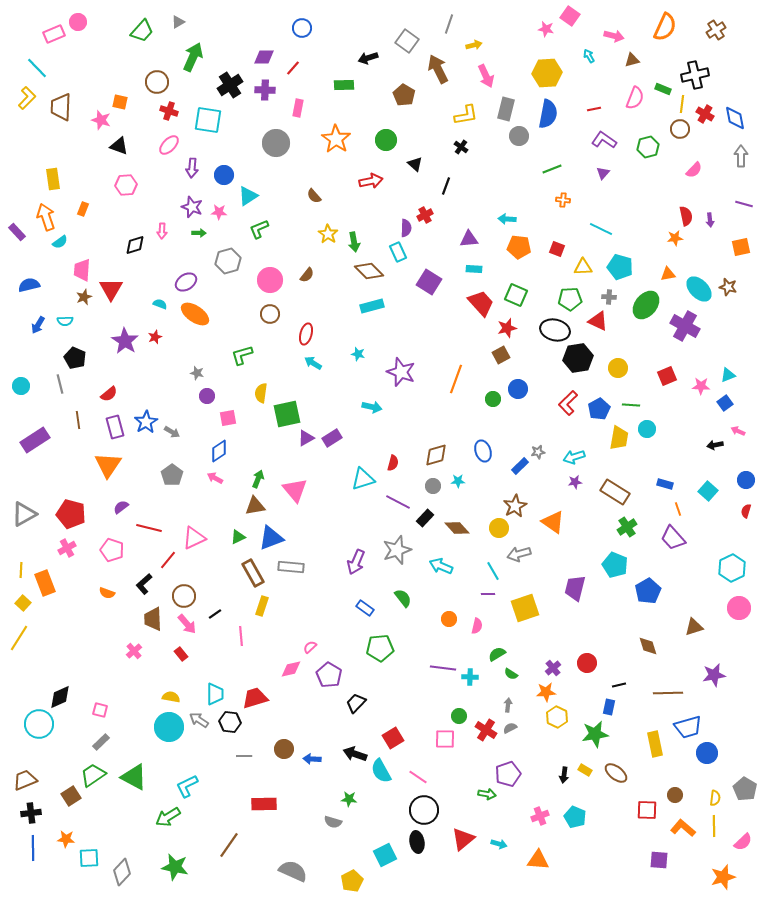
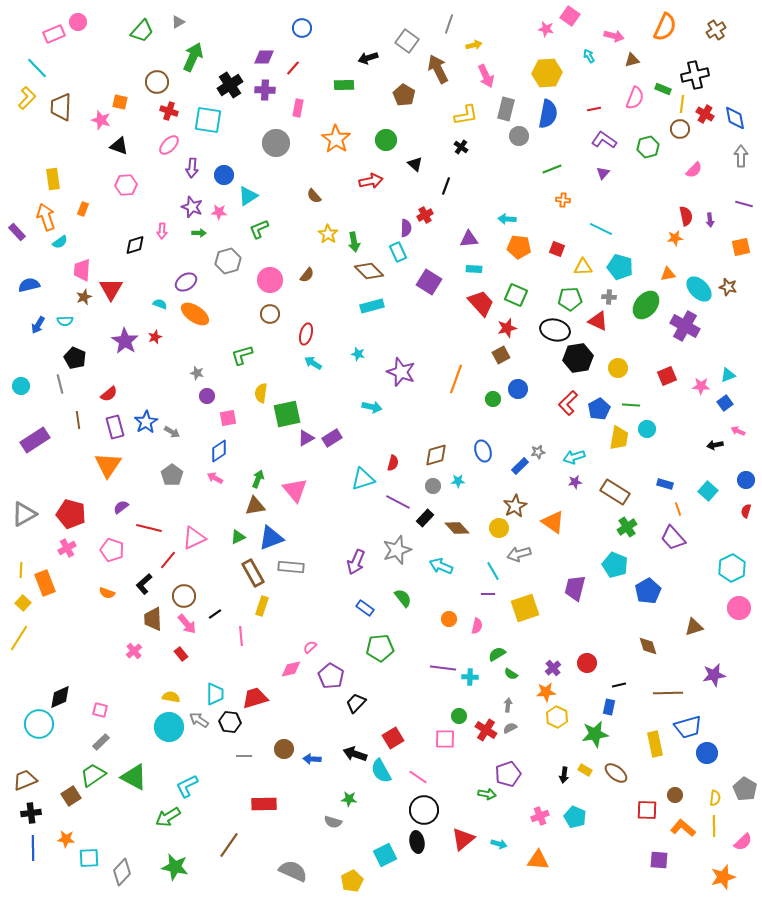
purple pentagon at (329, 675): moved 2 px right, 1 px down
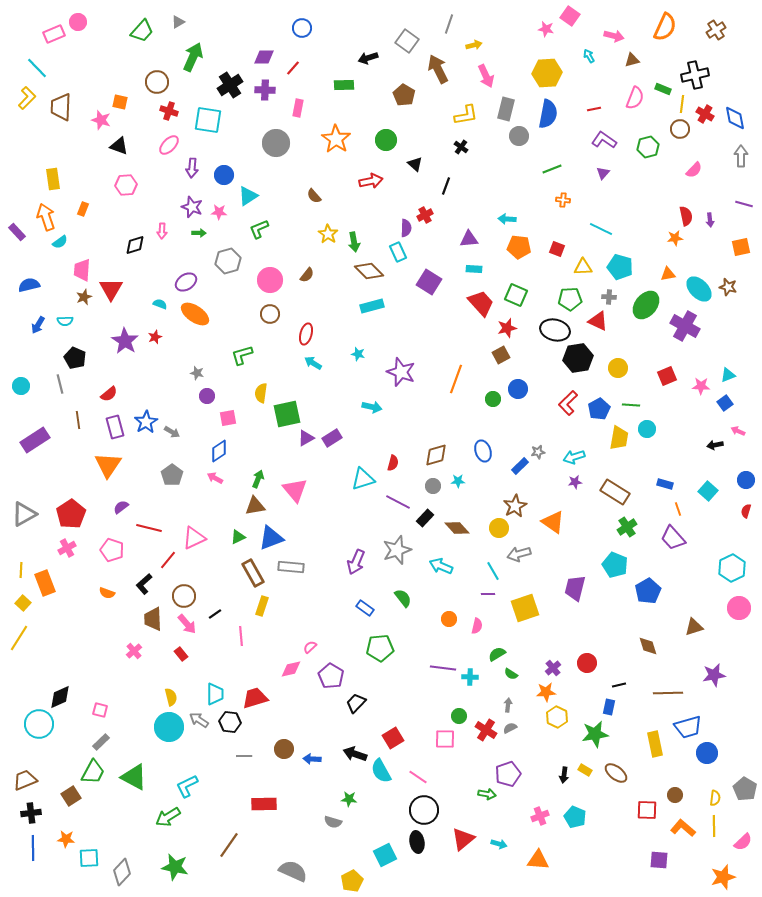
red pentagon at (71, 514): rotated 24 degrees clockwise
yellow semicircle at (171, 697): rotated 66 degrees clockwise
green trapezoid at (93, 775): moved 3 px up; rotated 152 degrees clockwise
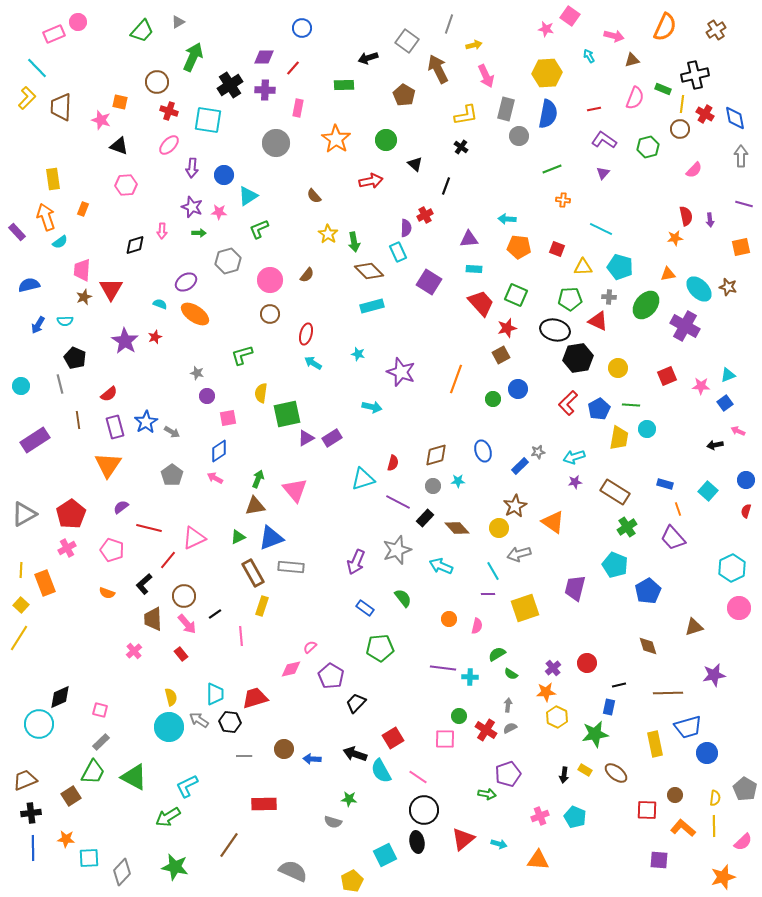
yellow square at (23, 603): moved 2 px left, 2 px down
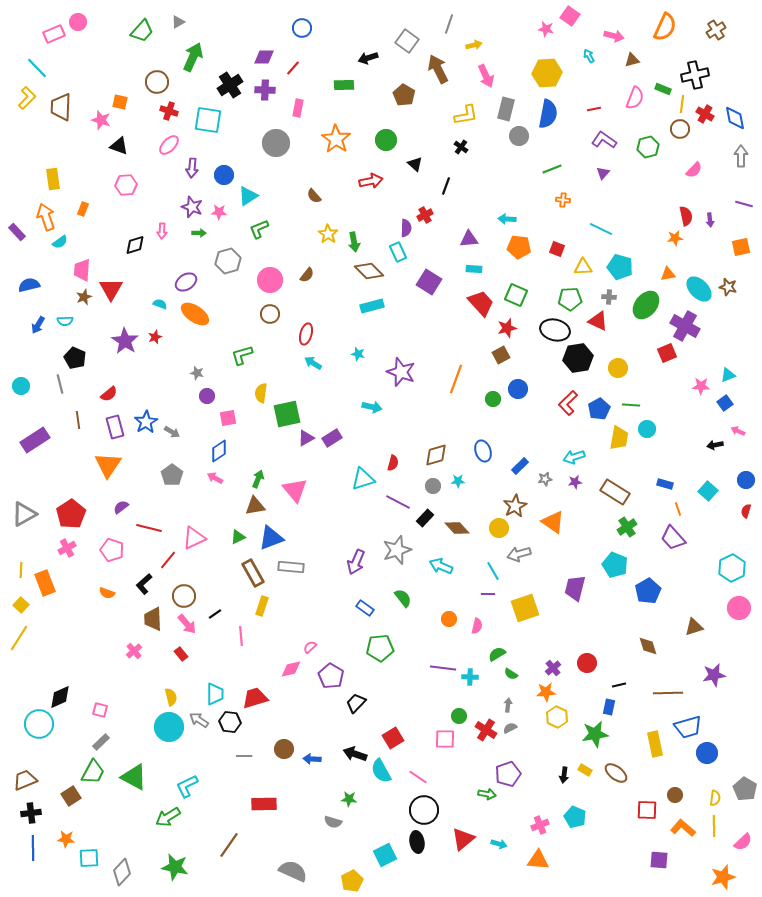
red square at (667, 376): moved 23 px up
gray star at (538, 452): moved 7 px right, 27 px down
pink cross at (540, 816): moved 9 px down
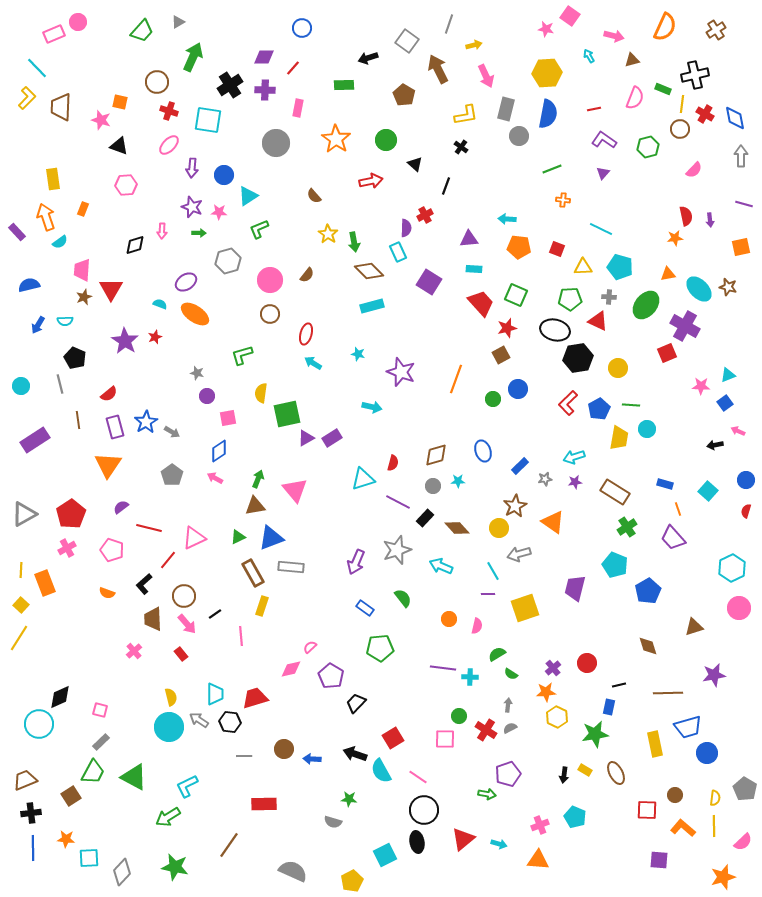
brown ellipse at (616, 773): rotated 25 degrees clockwise
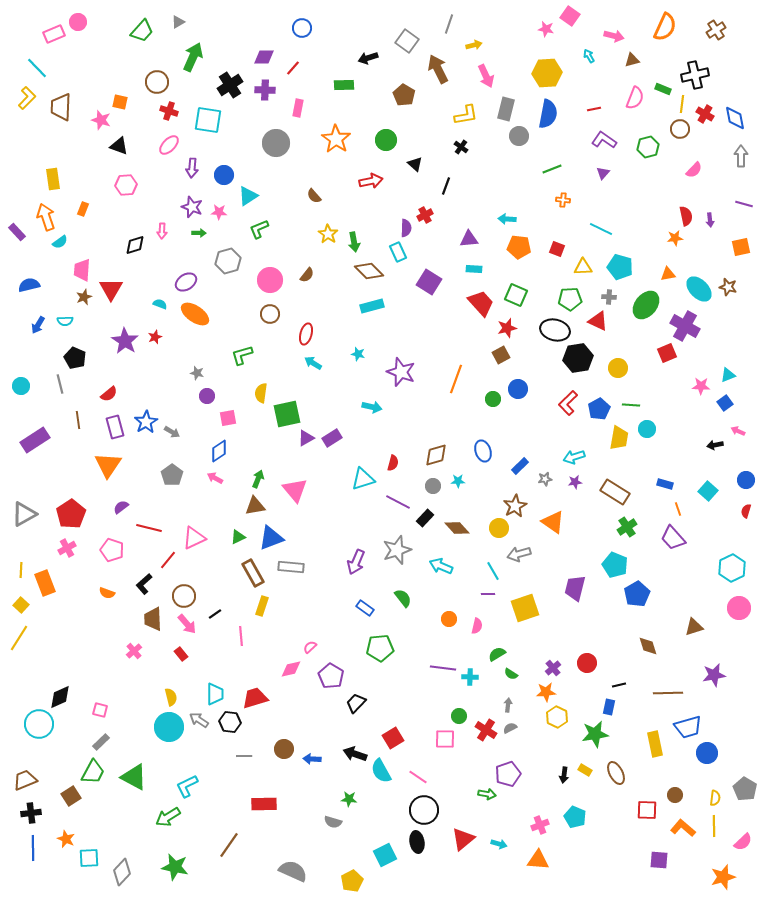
blue pentagon at (648, 591): moved 11 px left, 3 px down
orange star at (66, 839): rotated 18 degrees clockwise
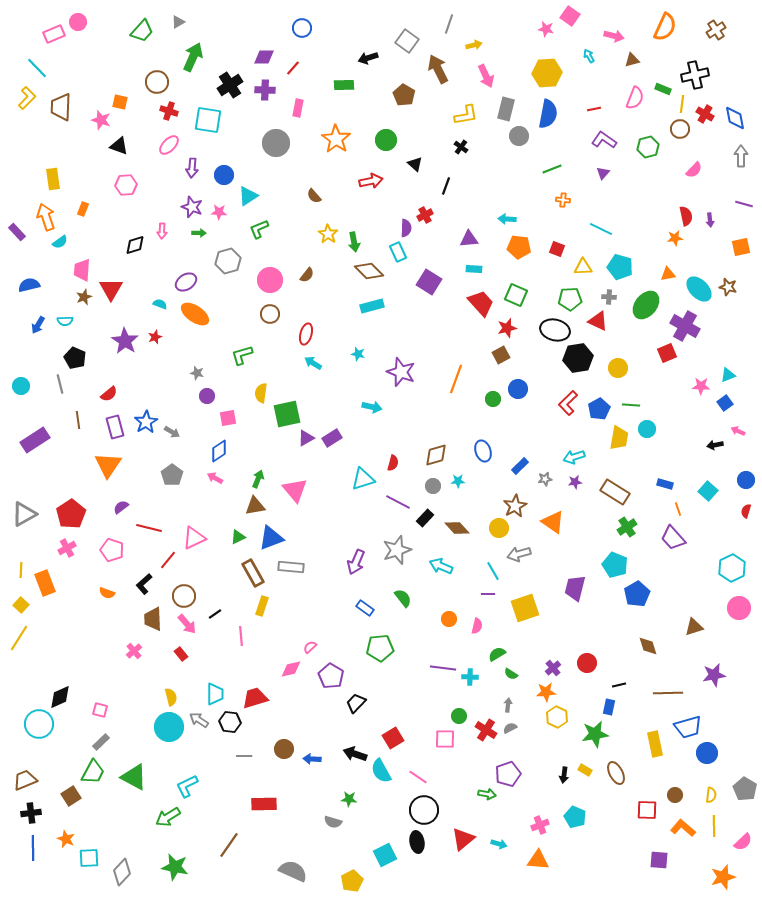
yellow semicircle at (715, 798): moved 4 px left, 3 px up
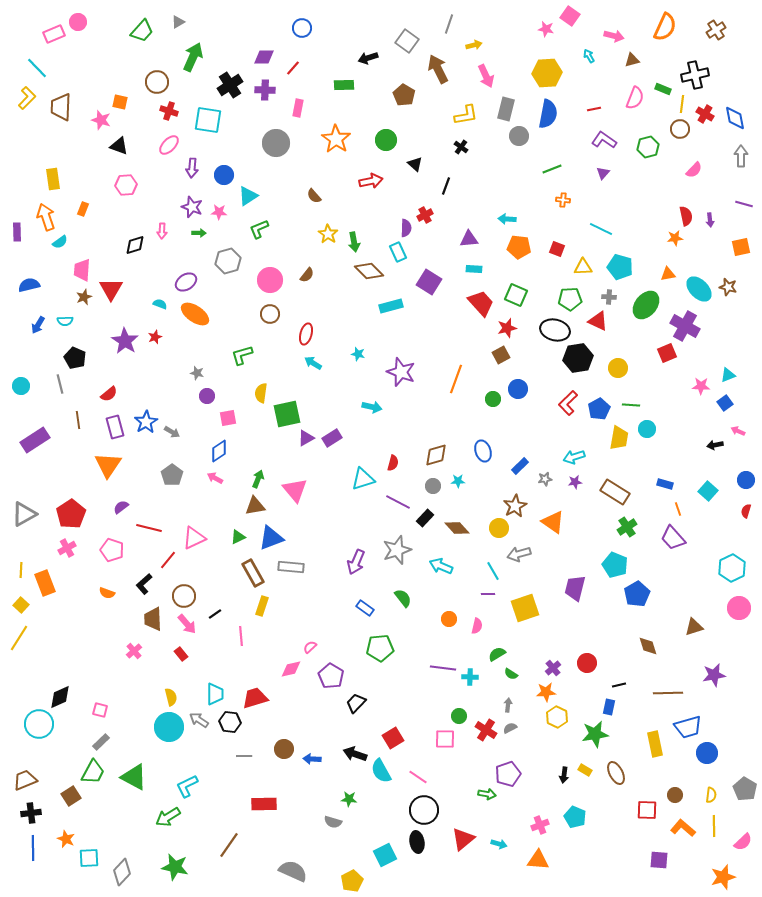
purple rectangle at (17, 232): rotated 42 degrees clockwise
cyan rectangle at (372, 306): moved 19 px right
